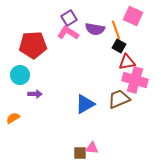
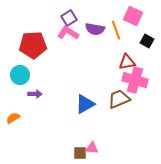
black square: moved 28 px right, 5 px up
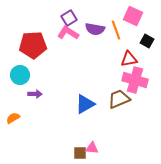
red triangle: moved 2 px right, 3 px up
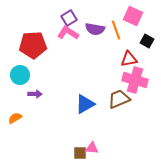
orange semicircle: moved 2 px right
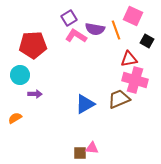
pink L-shape: moved 8 px right, 3 px down
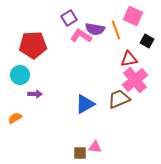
pink L-shape: moved 5 px right
pink cross: rotated 35 degrees clockwise
pink triangle: moved 3 px right, 1 px up
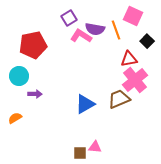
black square: rotated 16 degrees clockwise
red pentagon: rotated 8 degrees counterclockwise
cyan circle: moved 1 px left, 1 px down
